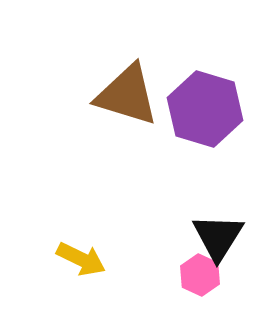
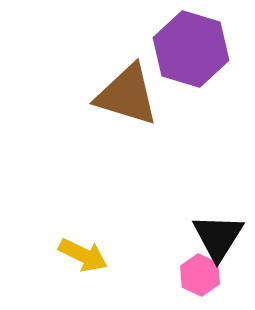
purple hexagon: moved 14 px left, 60 px up
yellow arrow: moved 2 px right, 4 px up
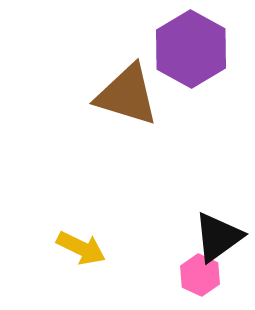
purple hexagon: rotated 12 degrees clockwise
black triangle: rotated 22 degrees clockwise
yellow arrow: moved 2 px left, 7 px up
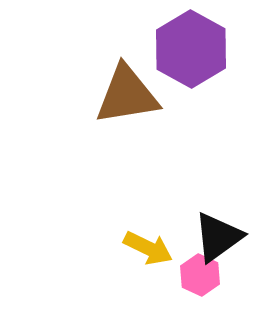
brown triangle: rotated 26 degrees counterclockwise
yellow arrow: moved 67 px right
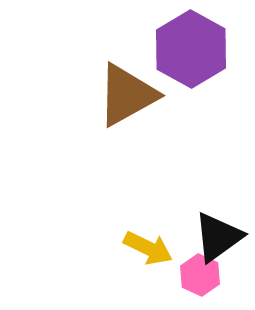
brown triangle: rotated 20 degrees counterclockwise
